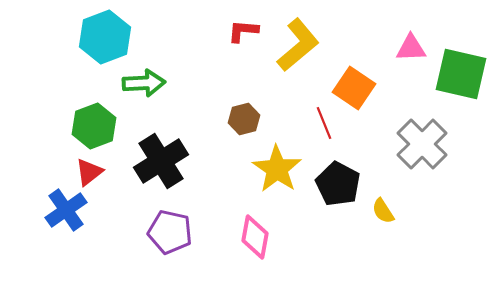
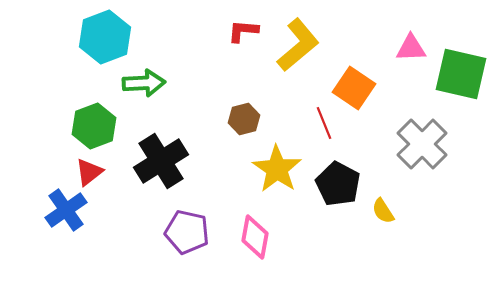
purple pentagon: moved 17 px right
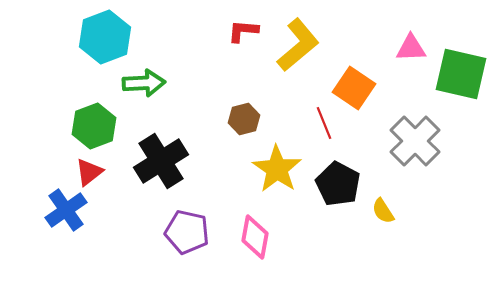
gray cross: moved 7 px left, 3 px up
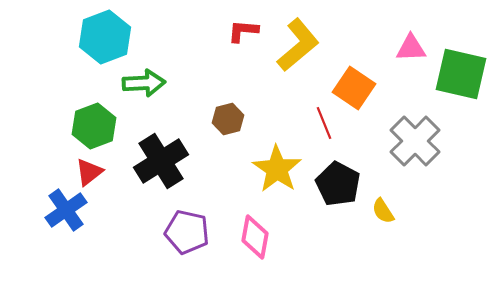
brown hexagon: moved 16 px left
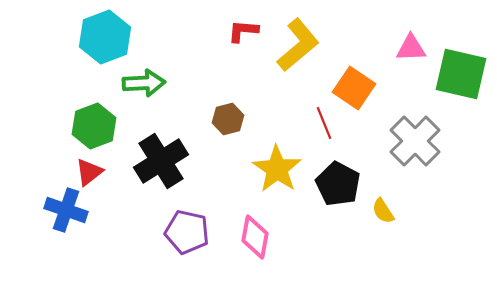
blue cross: rotated 36 degrees counterclockwise
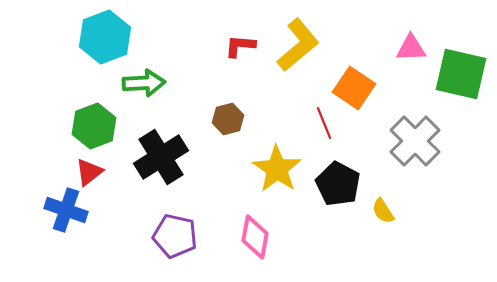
red L-shape: moved 3 px left, 15 px down
black cross: moved 4 px up
purple pentagon: moved 12 px left, 4 px down
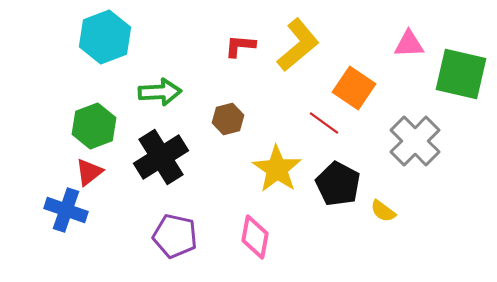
pink triangle: moved 2 px left, 4 px up
green arrow: moved 16 px right, 9 px down
red line: rotated 32 degrees counterclockwise
yellow semicircle: rotated 20 degrees counterclockwise
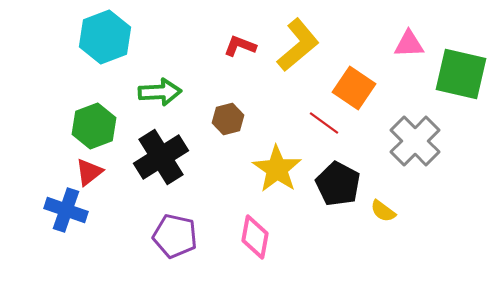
red L-shape: rotated 16 degrees clockwise
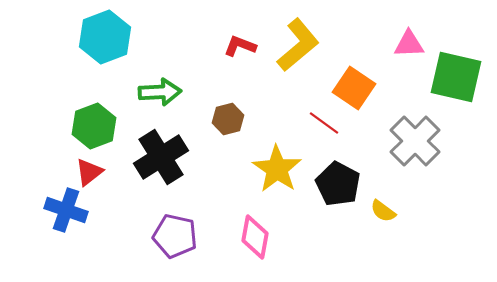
green square: moved 5 px left, 3 px down
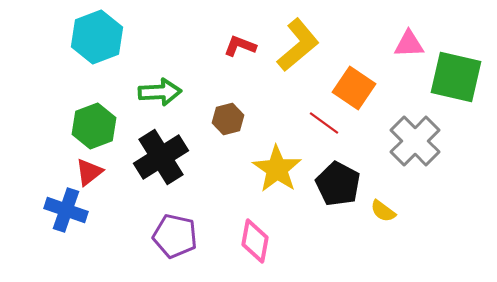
cyan hexagon: moved 8 px left
pink diamond: moved 4 px down
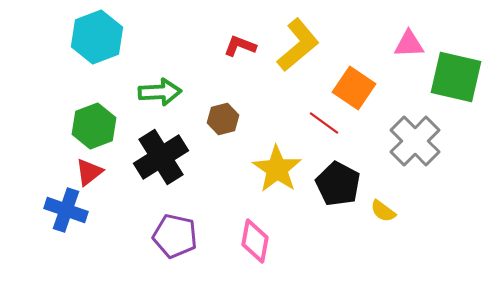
brown hexagon: moved 5 px left
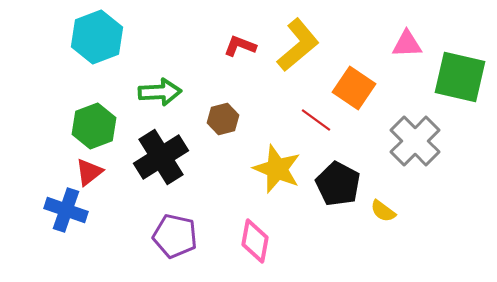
pink triangle: moved 2 px left
green square: moved 4 px right
red line: moved 8 px left, 3 px up
yellow star: rotated 12 degrees counterclockwise
